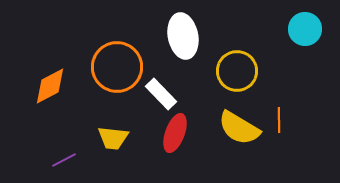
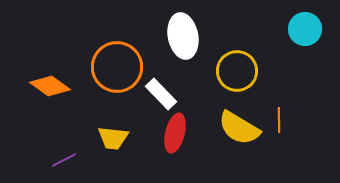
orange diamond: rotated 63 degrees clockwise
red ellipse: rotated 6 degrees counterclockwise
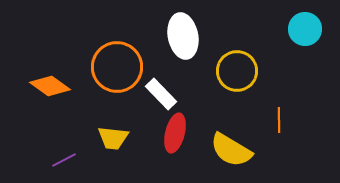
yellow semicircle: moved 8 px left, 22 px down
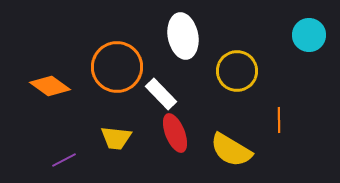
cyan circle: moved 4 px right, 6 px down
red ellipse: rotated 36 degrees counterclockwise
yellow trapezoid: moved 3 px right
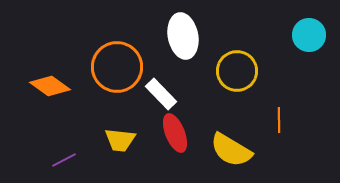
yellow trapezoid: moved 4 px right, 2 px down
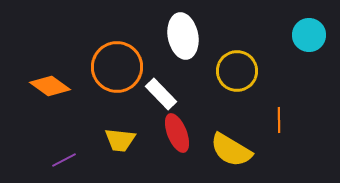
red ellipse: moved 2 px right
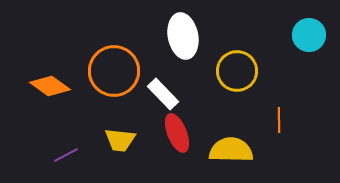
orange circle: moved 3 px left, 4 px down
white rectangle: moved 2 px right
yellow semicircle: rotated 150 degrees clockwise
purple line: moved 2 px right, 5 px up
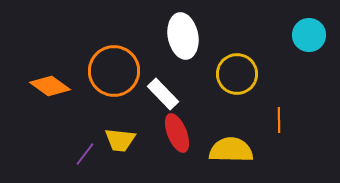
yellow circle: moved 3 px down
purple line: moved 19 px right, 1 px up; rotated 25 degrees counterclockwise
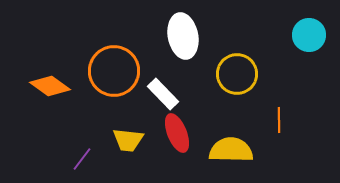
yellow trapezoid: moved 8 px right
purple line: moved 3 px left, 5 px down
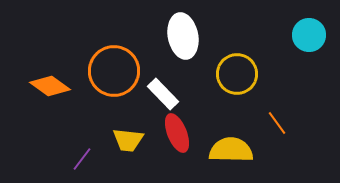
orange line: moved 2 px left, 3 px down; rotated 35 degrees counterclockwise
